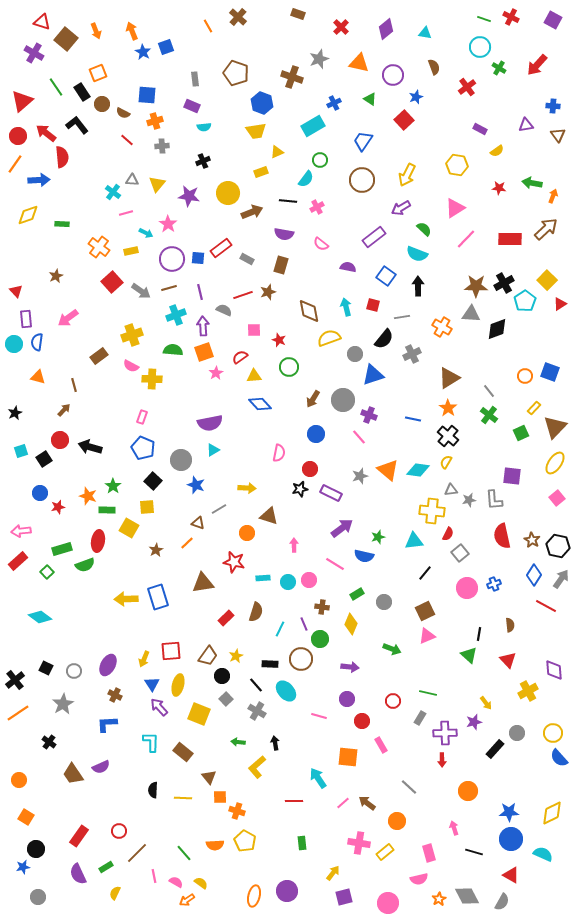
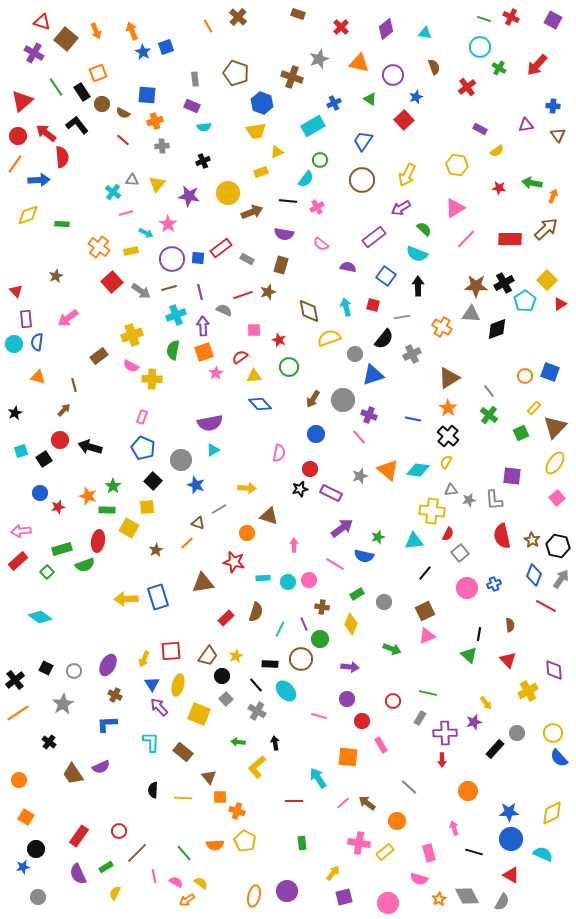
red line at (127, 140): moved 4 px left
green semicircle at (173, 350): rotated 84 degrees counterclockwise
blue diamond at (534, 575): rotated 10 degrees counterclockwise
pink semicircle at (419, 879): rotated 30 degrees clockwise
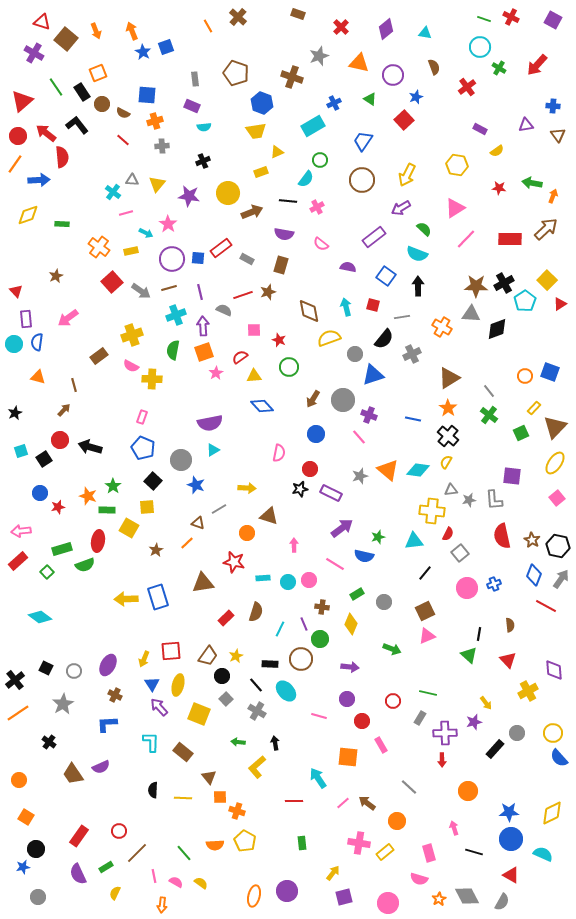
gray star at (319, 59): moved 3 px up
blue diamond at (260, 404): moved 2 px right, 2 px down
orange arrow at (187, 900): moved 25 px left, 5 px down; rotated 49 degrees counterclockwise
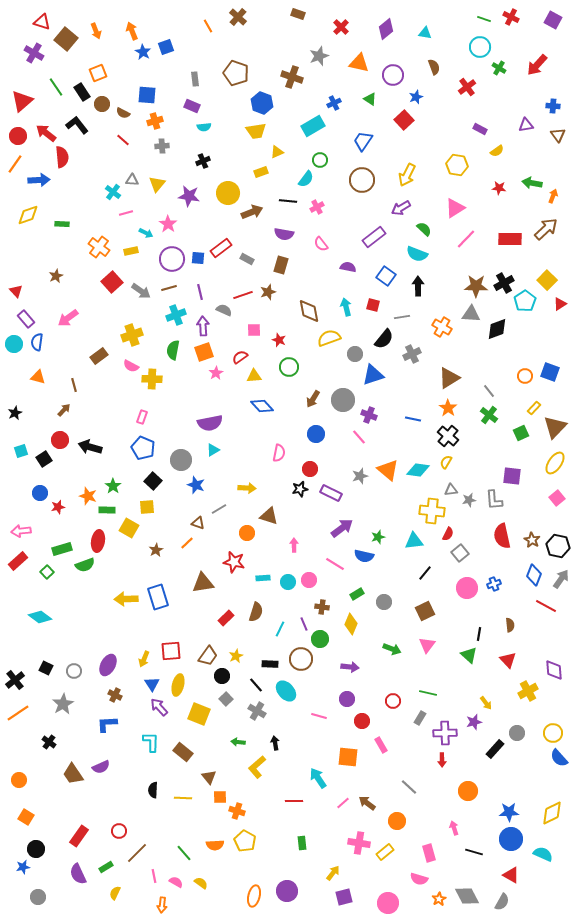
pink semicircle at (321, 244): rotated 14 degrees clockwise
purple rectangle at (26, 319): rotated 36 degrees counterclockwise
pink triangle at (427, 636): moved 9 px down; rotated 30 degrees counterclockwise
